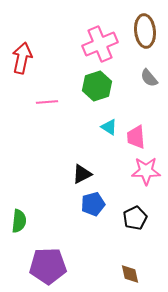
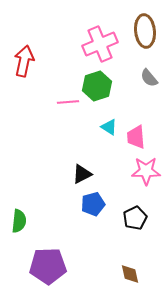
red arrow: moved 2 px right, 3 px down
pink line: moved 21 px right
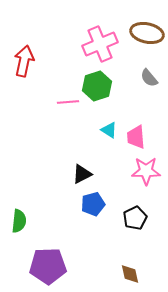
brown ellipse: moved 2 px right, 2 px down; rotated 72 degrees counterclockwise
cyan triangle: moved 3 px down
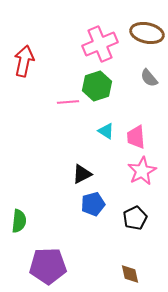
cyan triangle: moved 3 px left, 1 px down
pink star: moved 4 px left; rotated 28 degrees counterclockwise
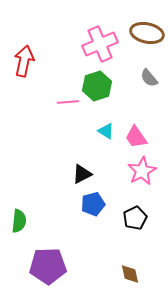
pink trapezoid: rotated 30 degrees counterclockwise
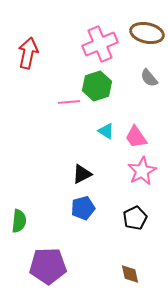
red arrow: moved 4 px right, 8 px up
pink line: moved 1 px right
blue pentagon: moved 10 px left, 4 px down
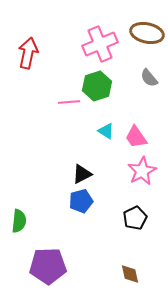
blue pentagon: moved 2 px left, 7 px up
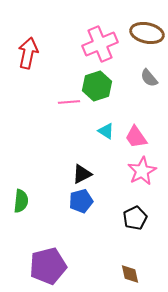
green semicircle: moved 2 px right, 20 px up
purple pentagon: rotated 12 degrees counterclockwise
